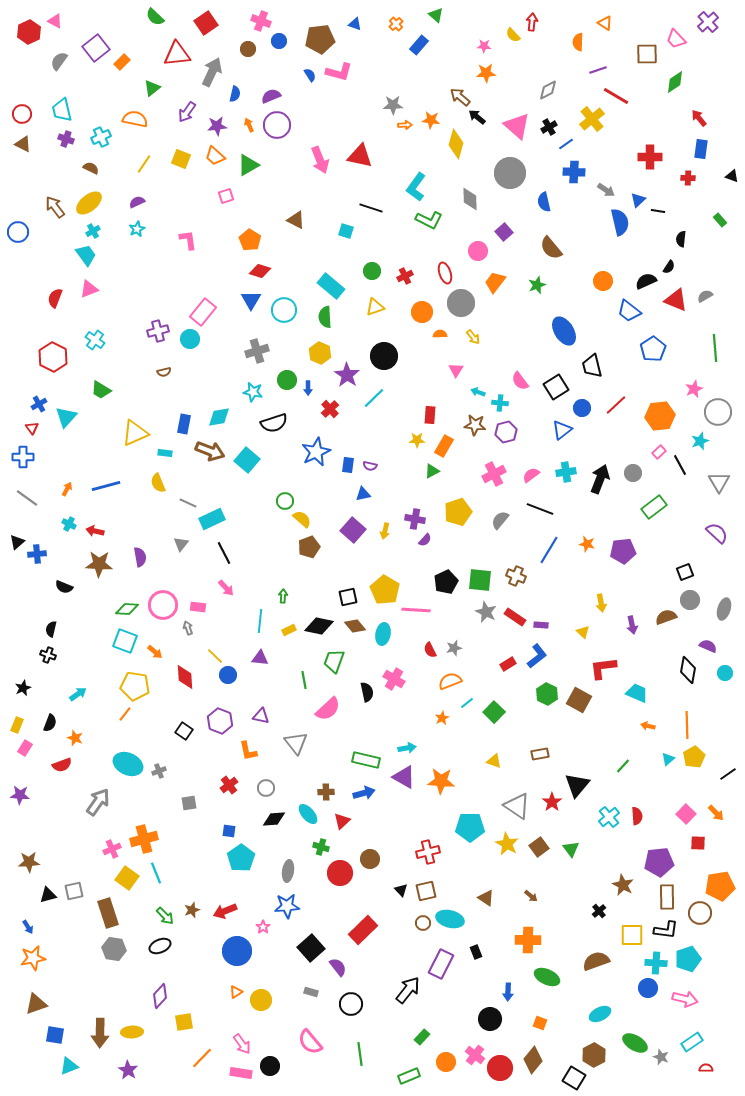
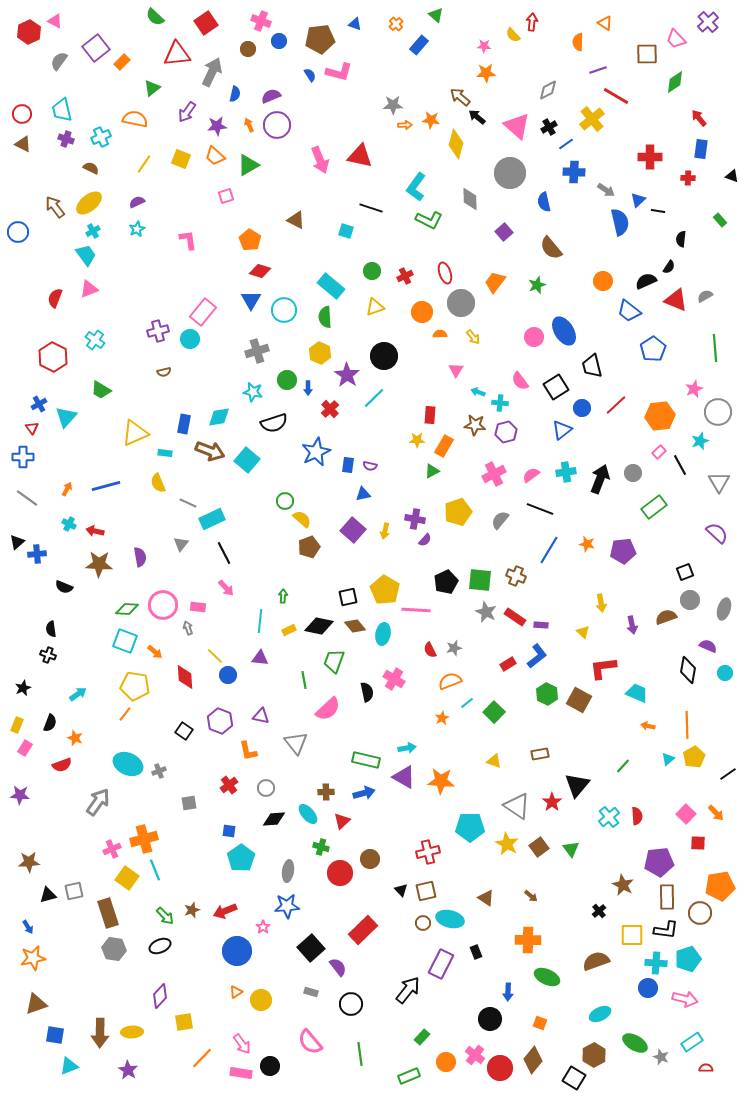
pink circle at (478, 251): moved 56 px right, 86 px down
black semicircle at (51, 629): rotated 21 degrees counterclockwise
cyan line at (156, 873): moved 1 px left, 3 px up
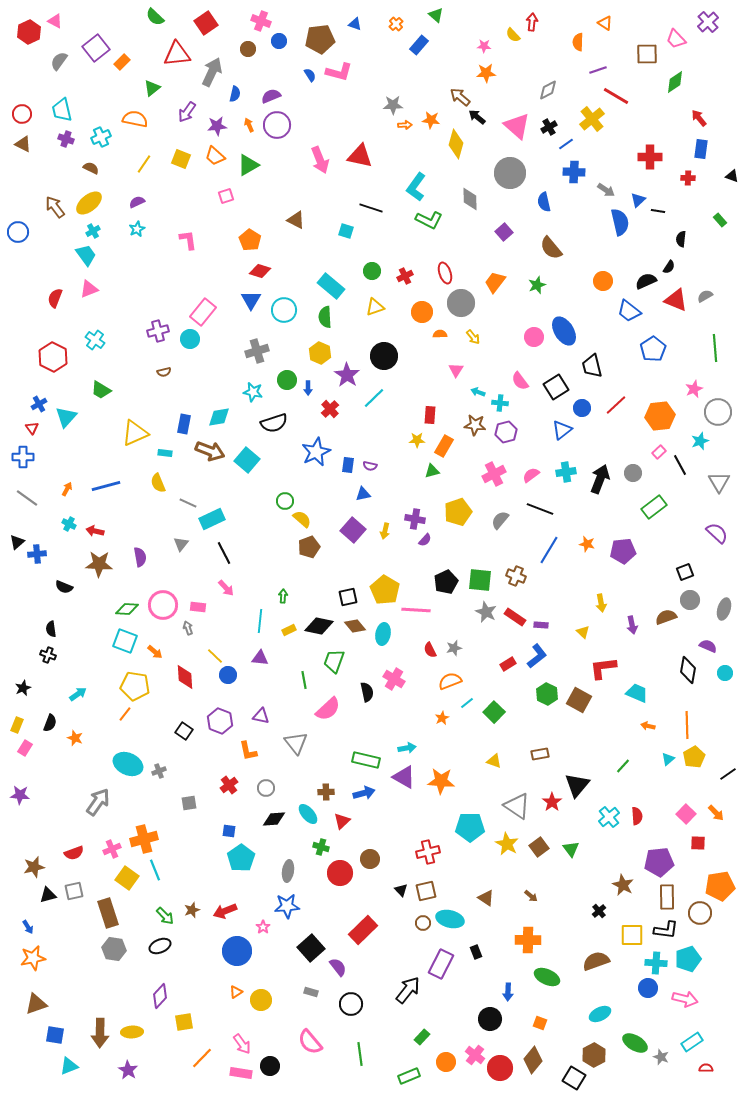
green triangle at (432, 471): rotated 14 degrees clockwise
red semicircle at (62, 765): moved 12 px right, 88 px down
brown star at (29, 862): moved 5 px right, 5 px down; rotated 10 degrees counterclockwise
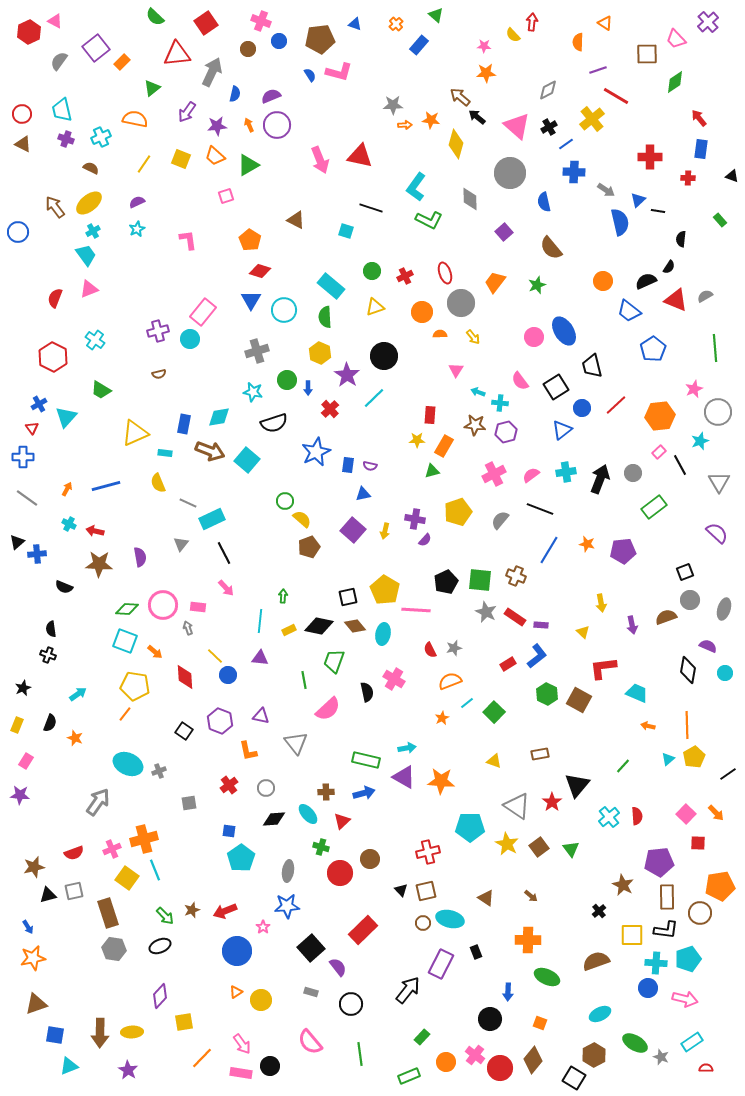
brown semicircle at (164, 372): moved 5 px left, 2 px down
pink rectangle at (25, 748): moved 1 px right, 13 px down
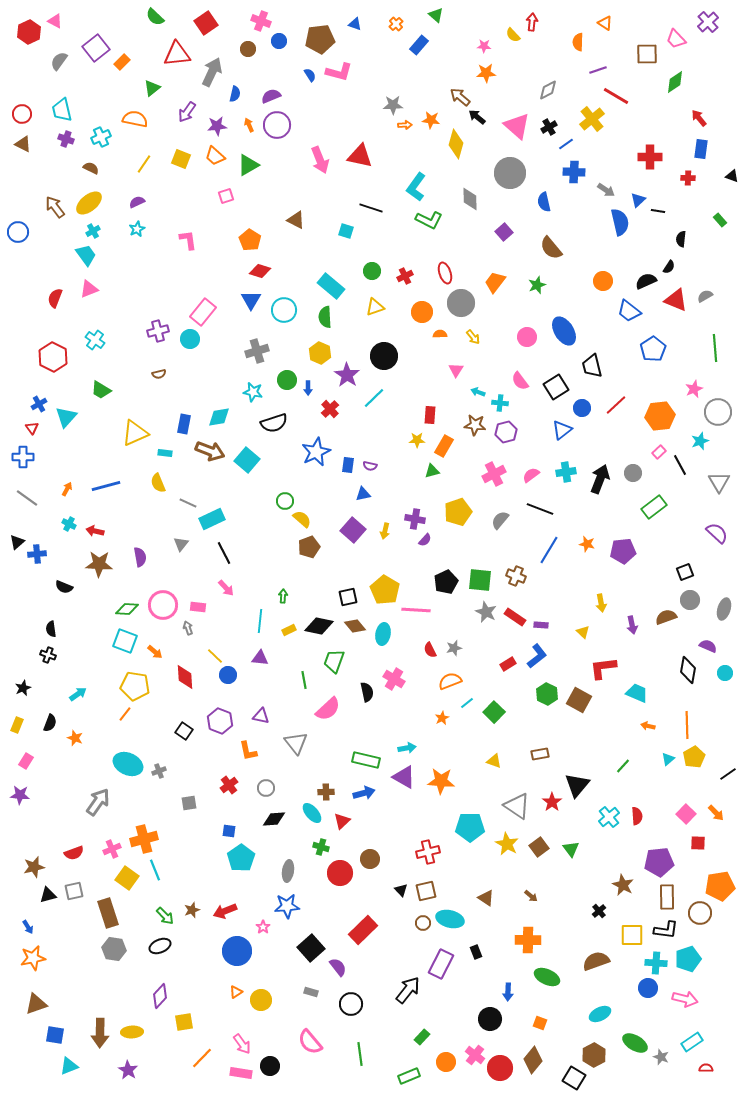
pink circle at (534, 337): moved 7 px left
cyan ellipse at (308, 814): moved 4 px right, 1 px up
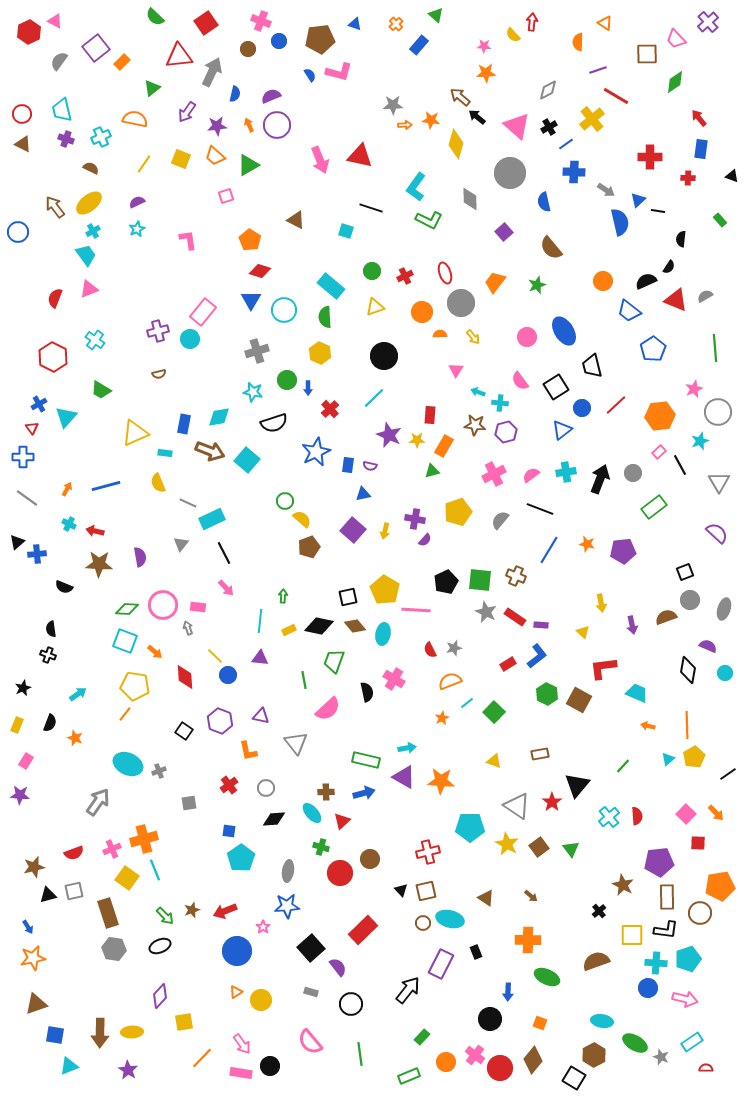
red triangle at (177, 54): moved 2 px right, 2 px down
purple star at (347, 375): moved 42 px right, 60 px down; rotated 10 degrees counterclockwise
cyan ellipse at (600, 1014): moved 2 px right, 7 px down; rotated 35 degrees clockwise
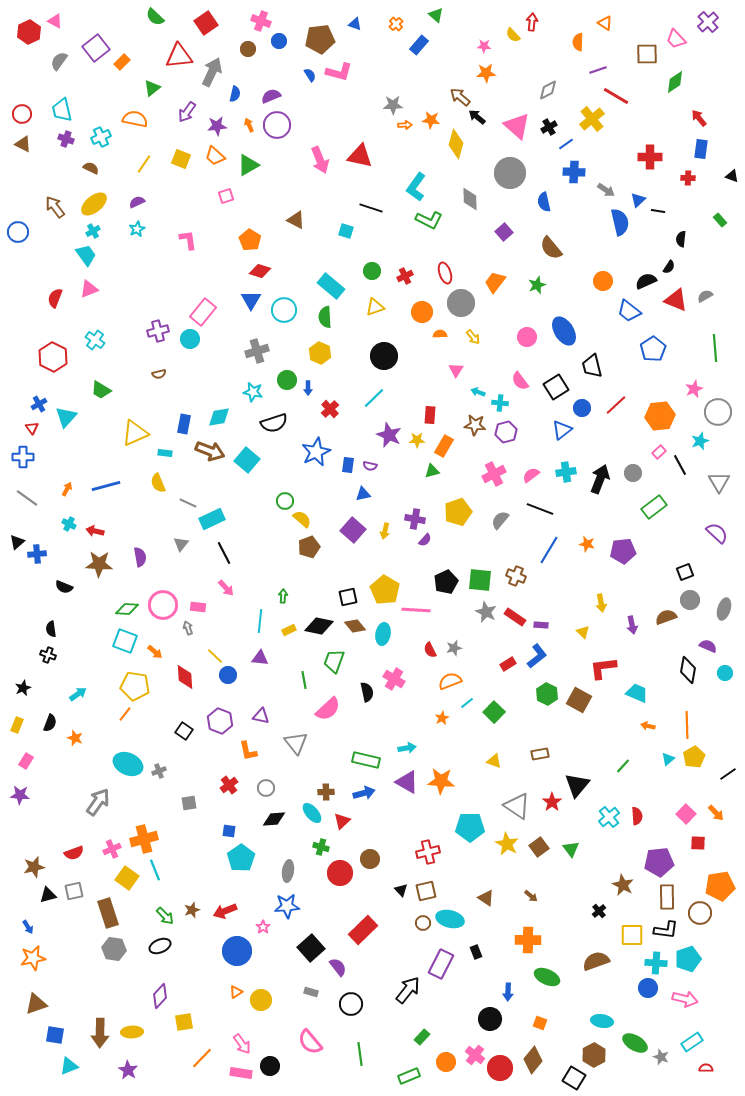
yellow ellipse at (89, 203): moved 5 px right, 1 px down
purple triangle at (404, 777): moved 3 px right, 5 px down
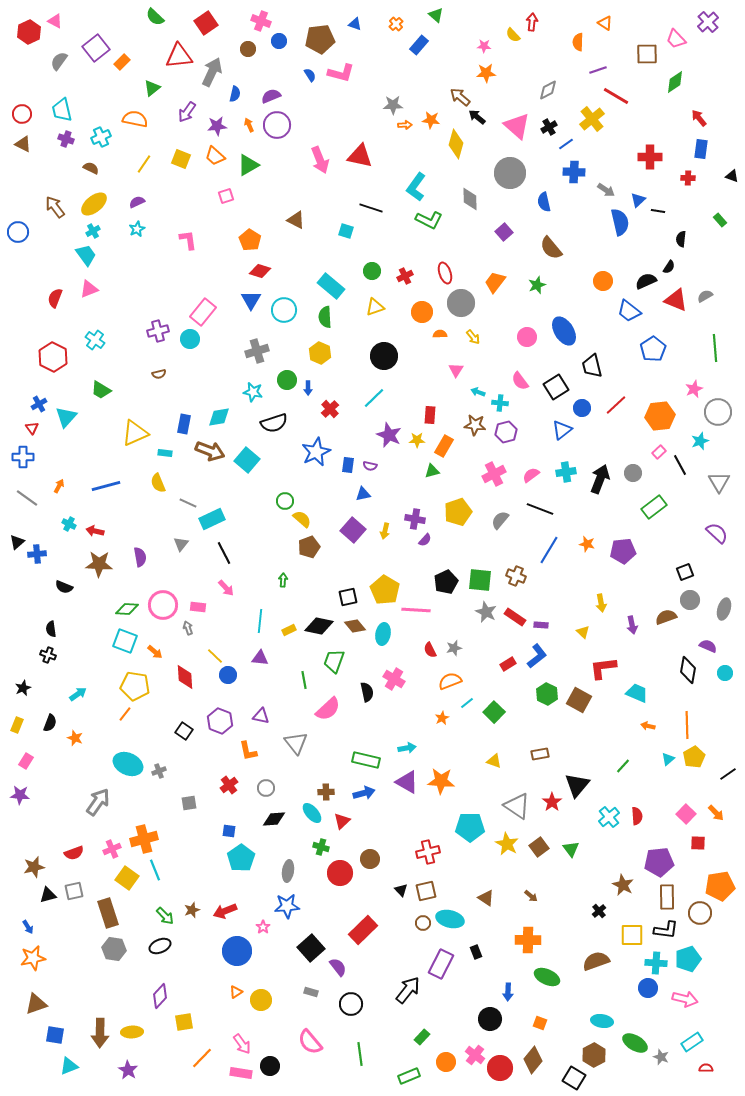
pink L-shape at (339, 72): moved 2 px right, 1 px down
orange arrow at (67, 489): moved 8 px left, 3 px up
green arrow at (283, 596): moved 16 px up
